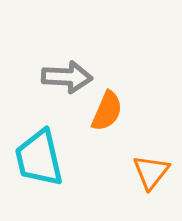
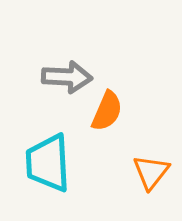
cyan trapezoid: moved 9 px right, 5 px down; rotated 10 degrees clockwise
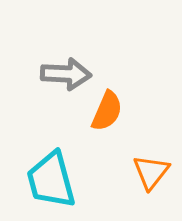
gray arrow: moved 1 px left, 3 px up
cyan trapezoid: moved 3 px right, 17 px down; rotated 12 degrees counterclockwise
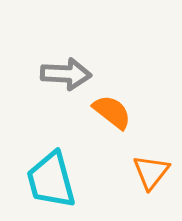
orange semicircle: moved 5 px right, 1 px down; rotated 75 degrees counterclockwise
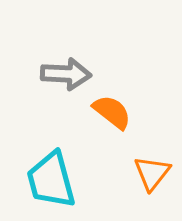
orange triangle: moved 1 px right, 1 px down
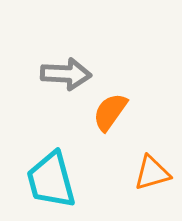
orange semicircle: moved 2 px left; rotated 93 degrees counterclockwise
orange triangle: rotated 36 degrees clockwise
